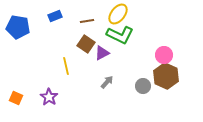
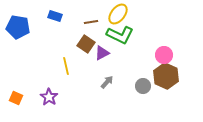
blue rectangle: rotated 40 degrees clockwise
brown line: moved 4 px right, 1 px down
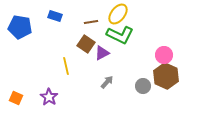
blue pentagon: moved 2 px right
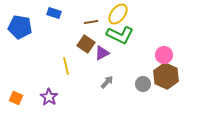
blue rectangle: moved 1 px left, 3 px up
gray circle: moved 2 px up
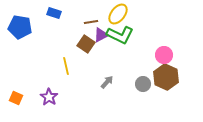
purple triangle: moved 1 px left, 18 px up
brown hexagon: moved 1 px down
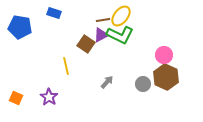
yellow ellipse: moved 3 px right, 2 px down
brown line: moved 12 px right, 2 px up
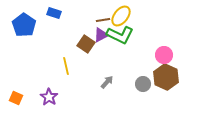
blue pentagon: moved 4 px right, 2 px up; rotated 25 degrees clockwise
